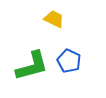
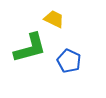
green L-shape: moved 2 px left, 18 px up
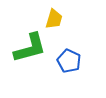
yellow trapezoid: rotated 80 degrees clockwise
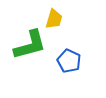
green L-shape: moved 3 px up
